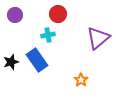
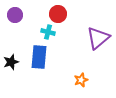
cyan cross: moved 3 px up; rotated 24 degrees clockwise
blue rectangle: moved 2 px right, 3 px up; rotated 40 degrees clockwise
orange star: rotated 16 degrees clockwise
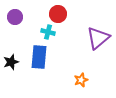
purple circle: moved 2 px down
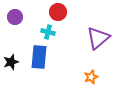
red circle: moved 2 px up
orange star: moved 10 px right, 3 px up
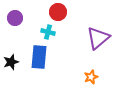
purple circle: moved 1 px down
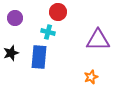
purple triangle: moved 2 px down; rotated 40 degrees clockwise
black star: moved 9 px up
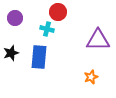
cyan cross: moved 1 px left, 3 px up
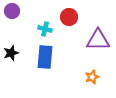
red circle: moved 11 px right, 5 px down
purple circle: moved 3 px left, 7 px up
cyan cross: moved 2 px left
blue rectangle: moved 6 px right
orange star: moved 1 px right
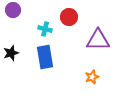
purple circle: moved 1 px right, 1 px up
blue rectangle: rotated 15 degrees counterclockwise
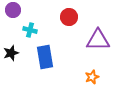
cyan cross: moved 15 px left, 1 px down
